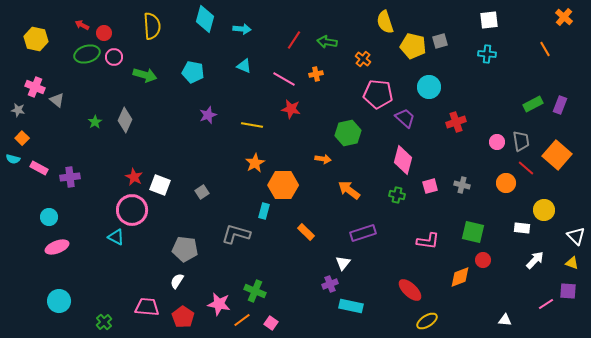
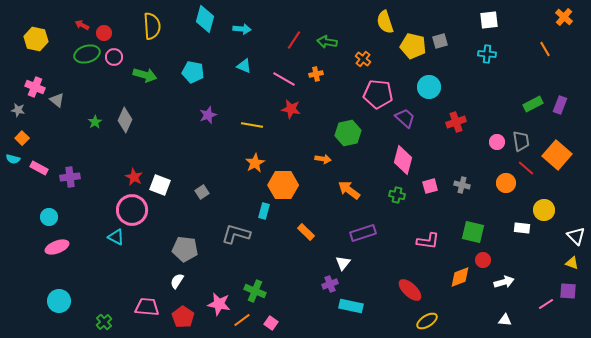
white arrow at (535, 260): moved 31 px left, 22 px down; rotated 30 degrees clockwise
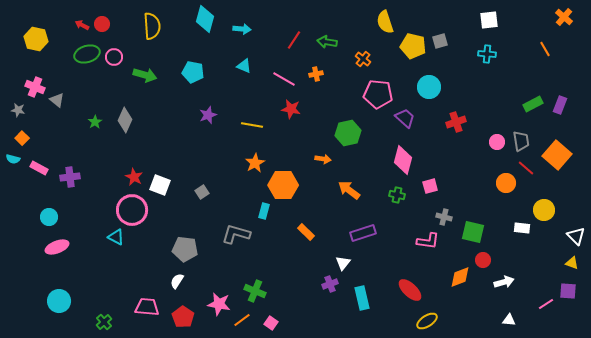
red circle at (104, 33): moved 2 px left, 9 px up
gray cross at (462, 185): moved 18 px left, 32 px down
cyan rectangle at (351, 306): moved 11 px right, 8 px up; rotated 65 degrees clockwise
white triangle at (505, 320): moved 4 px right
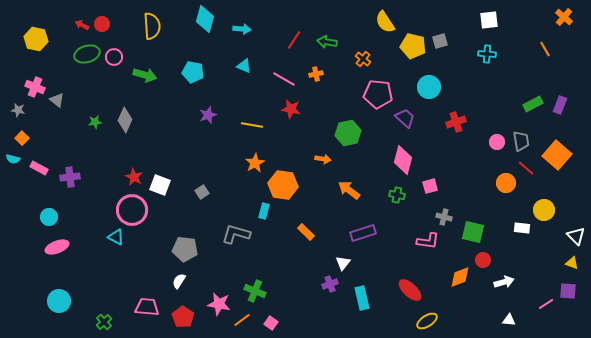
yellow semicircle at (385, 22): rotated 15 degrees counterclockwise
green star at (95, 122): rotated 24 degrees clockwise
orange hexagon at (283, 185): rotated 8 degrees clockwise
white semicircle at (177, 281): moved 2 px right
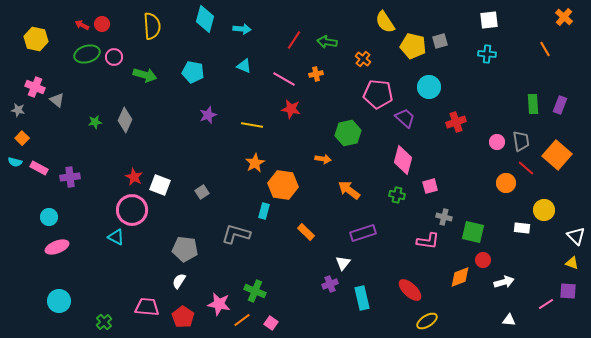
green rectangle at (533, 104): rotated 66 degrees counterclockwise
cyan semicircle at (13, 159): moved 2 px right, 3 px down
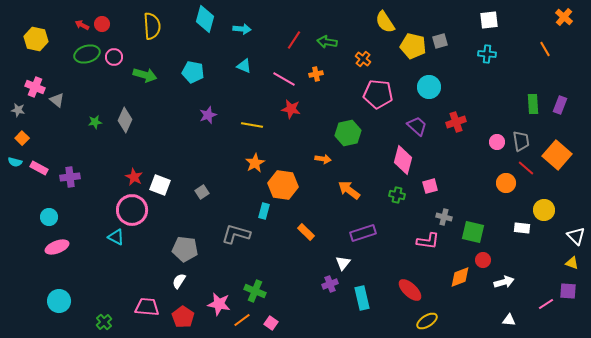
purple trapezoid at (405, 118): moved 12 px right, 8 px down
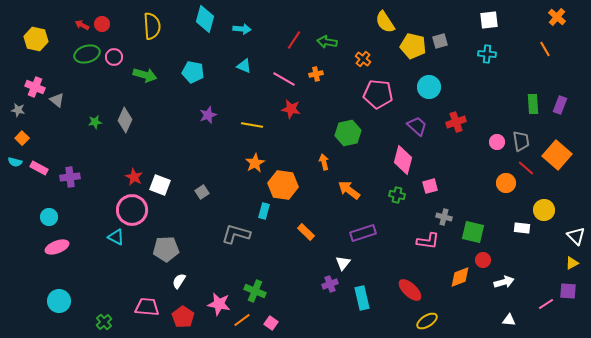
orange cross at (564, 17): moved 7 px left
orange arrow at (323, 159): moved 1 px right, 3 px down; rotated 112 degrees counterclockwise
gray pentagon at (185, 249): moved 19 px left; rotated 10 degrees counterclockwise
yellow triangle at (572, 263): rotated 48 degrees counterclockwise
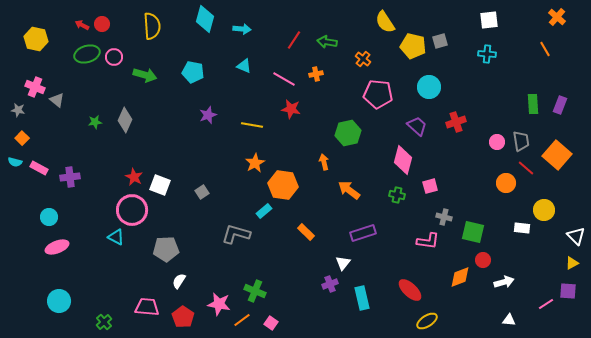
cyan rectangle at (264, 211): rotated 35 degrees clockwise
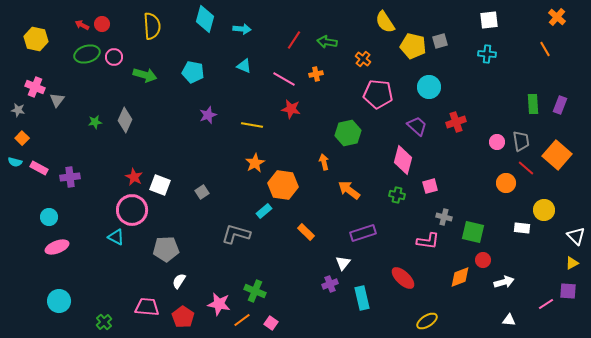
gray triangle at (57, 100): rotated 28 degrees clockwise
red ellipse at (410, 290): moved 7 px left, 12 px up
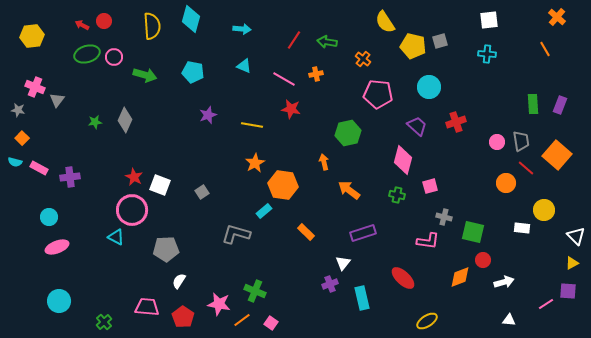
cyan diamond at (205, 19): moved 14 px left
red circle at (102, 24): moved 2 px right, 3 px up
yellow hexagon at (36, 39): moved 4 px left, 3 px up; rotated 20 degrees counterclockwise
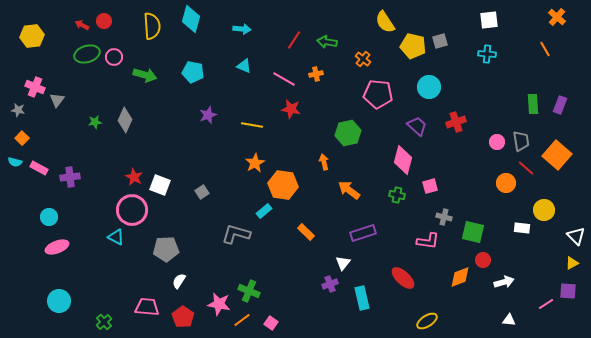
green cross at (255, 291): moved 6 px left
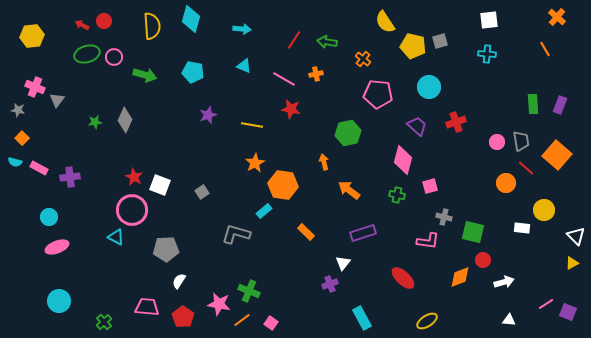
purple square at (568, 291): moved 21 px down; rotated 18 degrees clockwise
cyan rectangle at (362, 298): moved 20 px down; rotated 15 degrees counterclockwise
